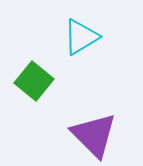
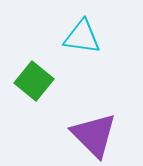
cyan triangle: moved 1 px right; rotated 39 degrees clockwise
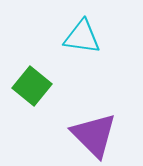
green square: moved 2 px left, 5 px down
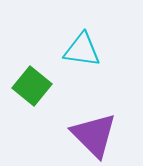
cyan triangle: moved 13 px down
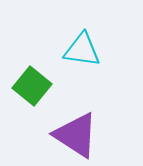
purple triangle: moved 18 px left; rotated 12 degrees counterclockwise
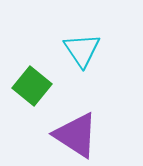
cyan triangle: rotated 48 degrees clockwise
